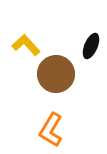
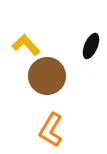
brown circle: moved 9 px left, 2 px down
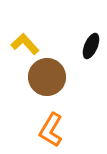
yellow L-shape: moved 1 px left, 1 px up
brown circle: moved 1 px down
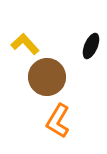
orange L-shape: moved 7 px right, 9 px up
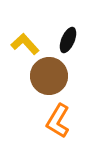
black ellipse: moved 23 px left, 6 px up
brown circle: moved 2 px right, 1 px up
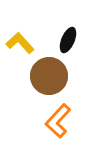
yellow L-shape: moved 5 px left, 1 px up
orange L-shape: rotated 12 degrees clockwise
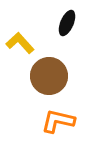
black ellipse: moved 1 px left, 17 px up
orange L-shape: rotated 60 degrees clockwise
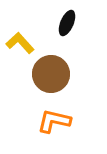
brown circle: moved 2 px right, 2 px up
orange L-shape: moved 4 px left
